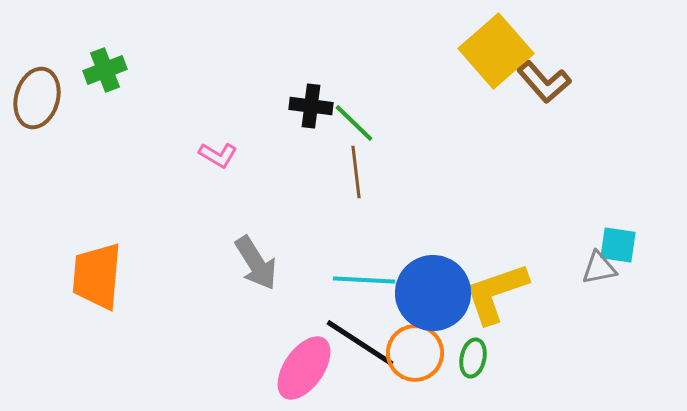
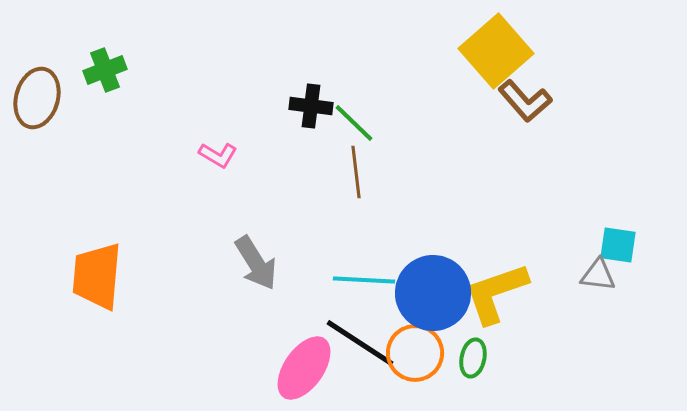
brown L-shape: moved 19 px left, 19 px down
gray triangle: moved 1 px left, 7 px down; rotated 18 degrees clockwise
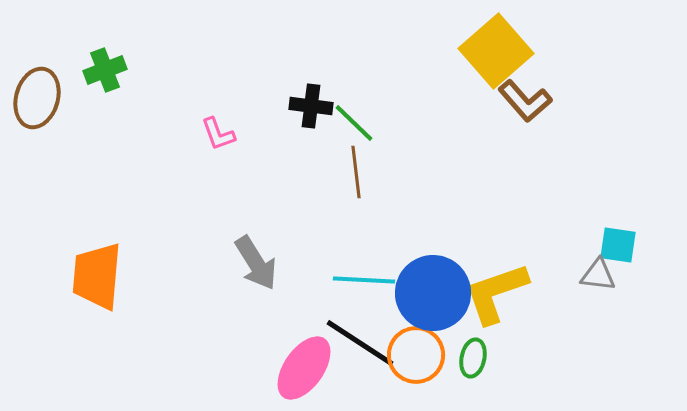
pink L-shape: moved 21 px up; rotated 39 degrees clockwise
orange circle: moved 1 px right, 2 px down
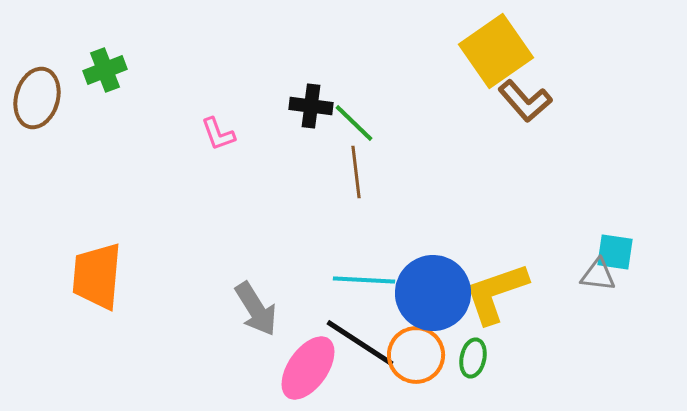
yellow square: rotated 6 degrees clockwise
cyan square: moved 3 px left, 7 px down
gray arrow: moved 46 px down
pink ellipse: moved 4 px right
